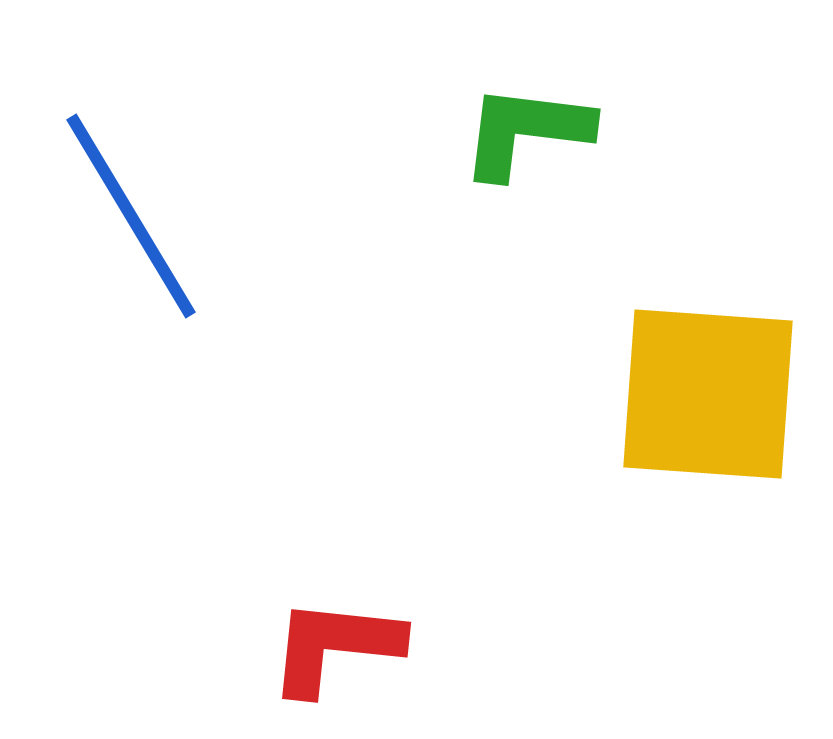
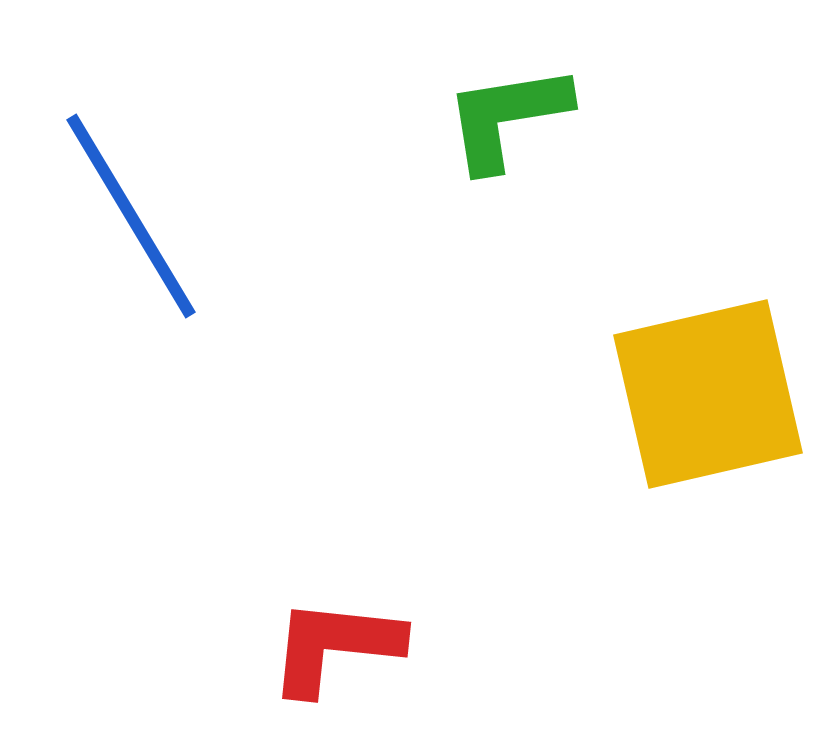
green L-shape: moved 19 px left, 14 px up; rotated 16 degrees counterclockwise
yellow square: rotated 17 degrees counterclockwise
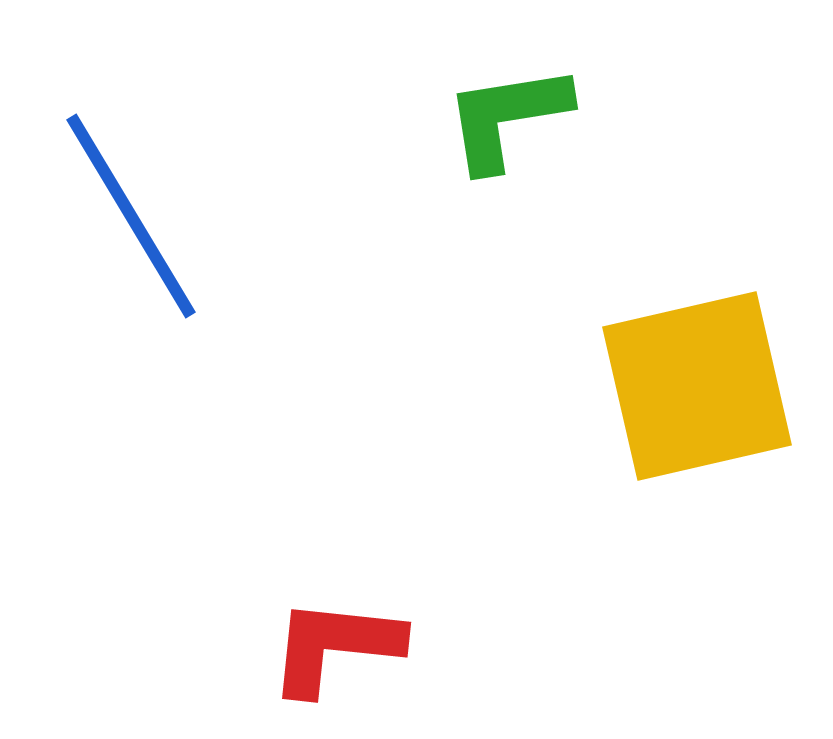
yellow square: moved 11 px left, 8 px up
